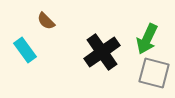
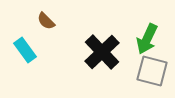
black cross: rotated 9 degrees counterclockwise
gray square: moved 2 px left, 2 px up
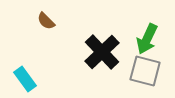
cyan rectangle: moved 29 px down
gray square: moved 7 px left
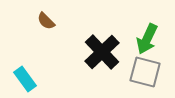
gray square: moved 1 px down
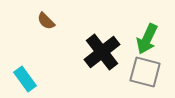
black cross: rotated 6 degrees clockwise
